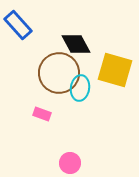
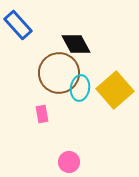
yellow square: moved 20 px down; rotated 33 degrees clockwise
pink rectangle: rotated 60 degrees clockwise
pink circle: moved 1 px left, 1 px up
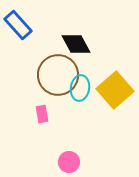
brown circle: moved 1 px left, 2 px down
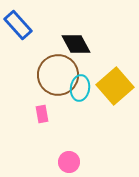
yellow square: moved 4 px up
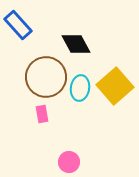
brown circle: moved 12 px left, 2 px down
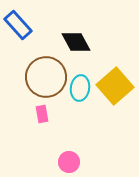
black diamond: moved 2 px up
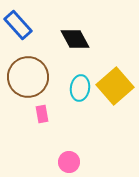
black diamond: moved 1 px left, 3 px up
brown circle: moved 18 px left
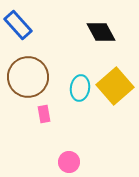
black diamond: moved 26 px right, 7 px up
pink rectangle: moved 2 px right
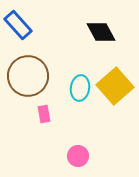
brown circle: moved 1 px up
pink circle: moved 9 px right, 6 px up
